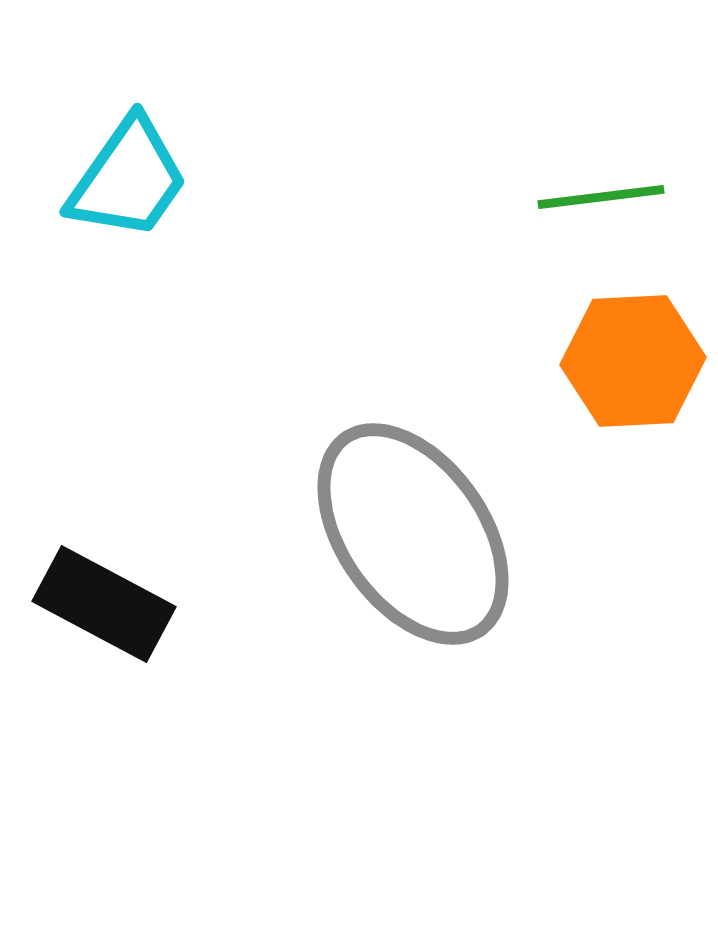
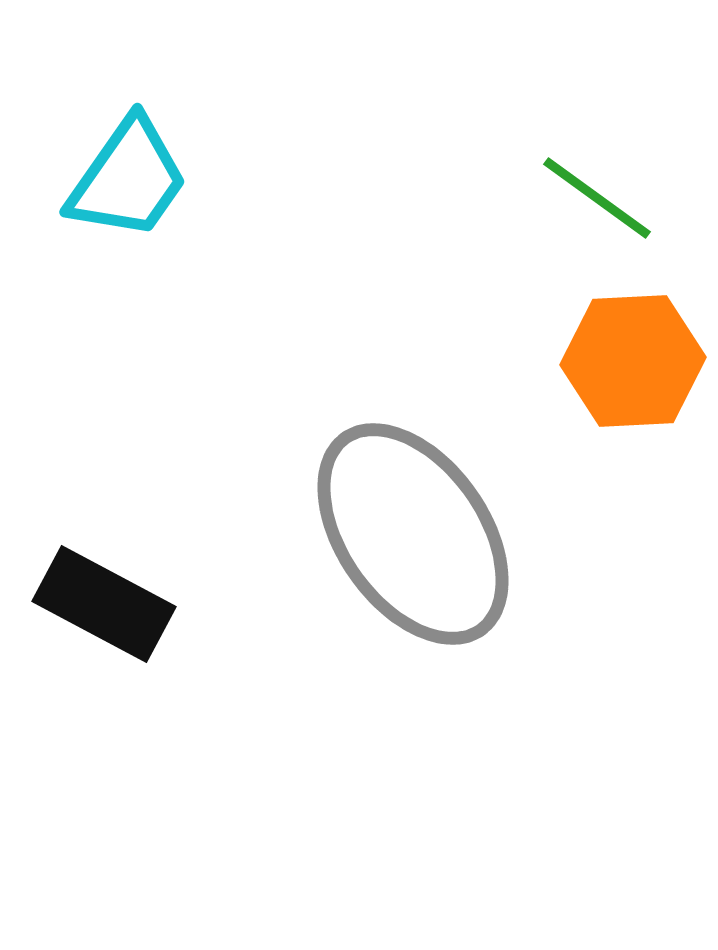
green line: moved 4 px left, 1 px down; rotated 43 degrees clockwise
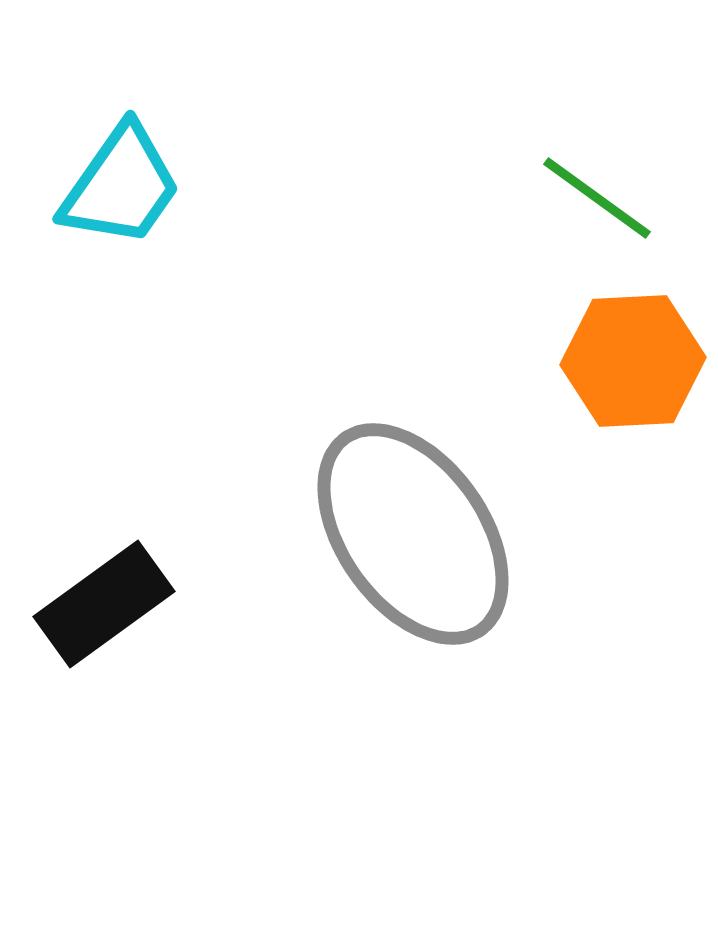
cyan trapezoid: moved 7 px left, 7 px down
black rectangle: rotated 64 degrees counterclockwise
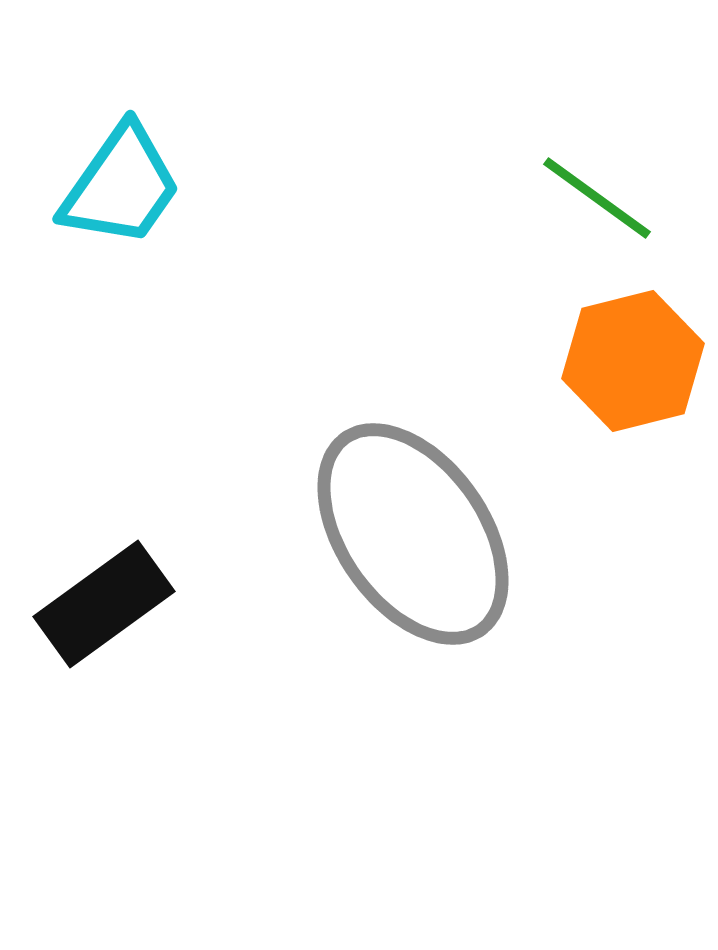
orange hexagon: rotated 11 degrees counterclockwise
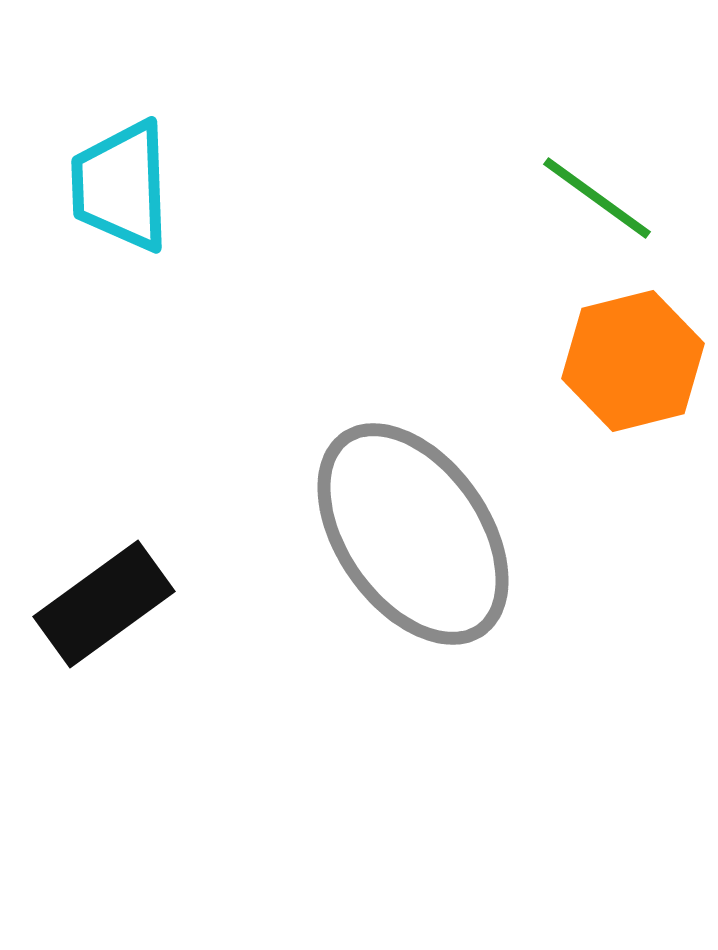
cyan trapezoid: rotated 143 degrees clockwise
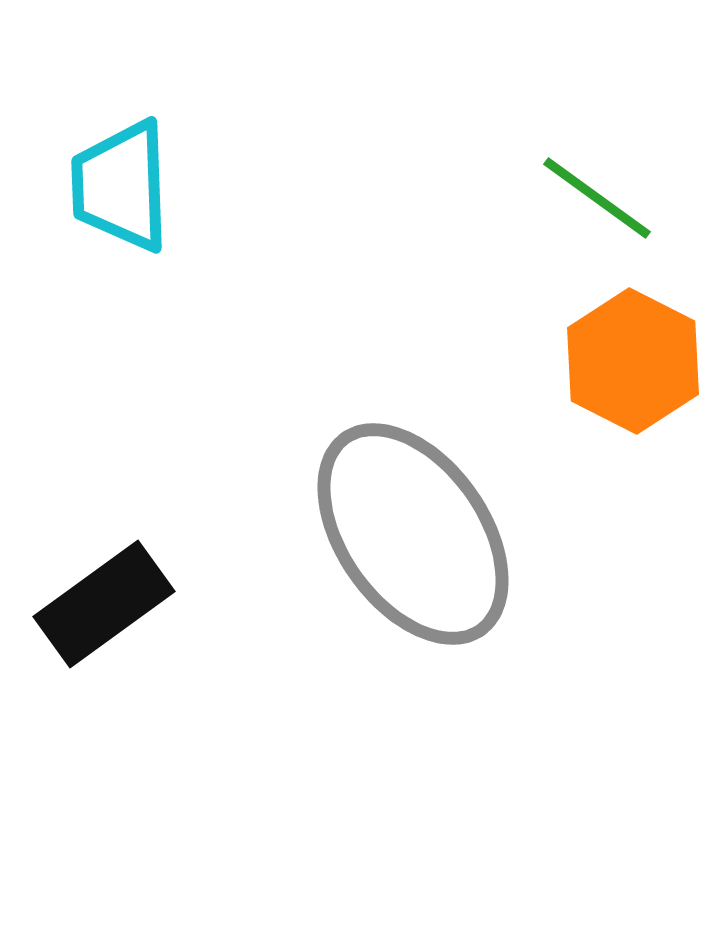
orange hexagon: rotated 19 degrees counterclockwise
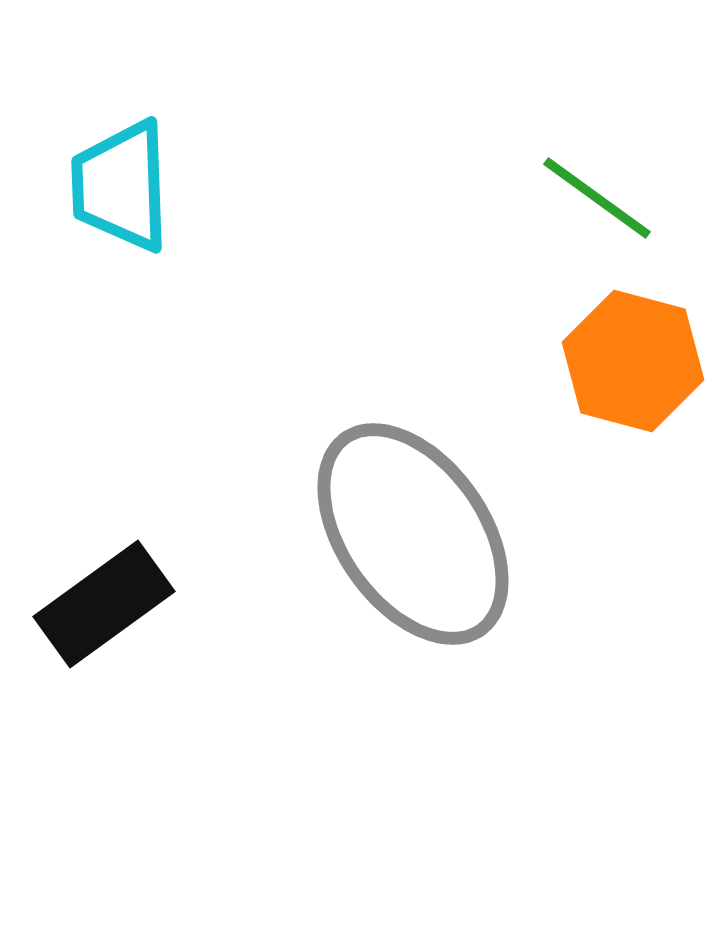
orange hexagon: rotated 12 degrees counterclockwise
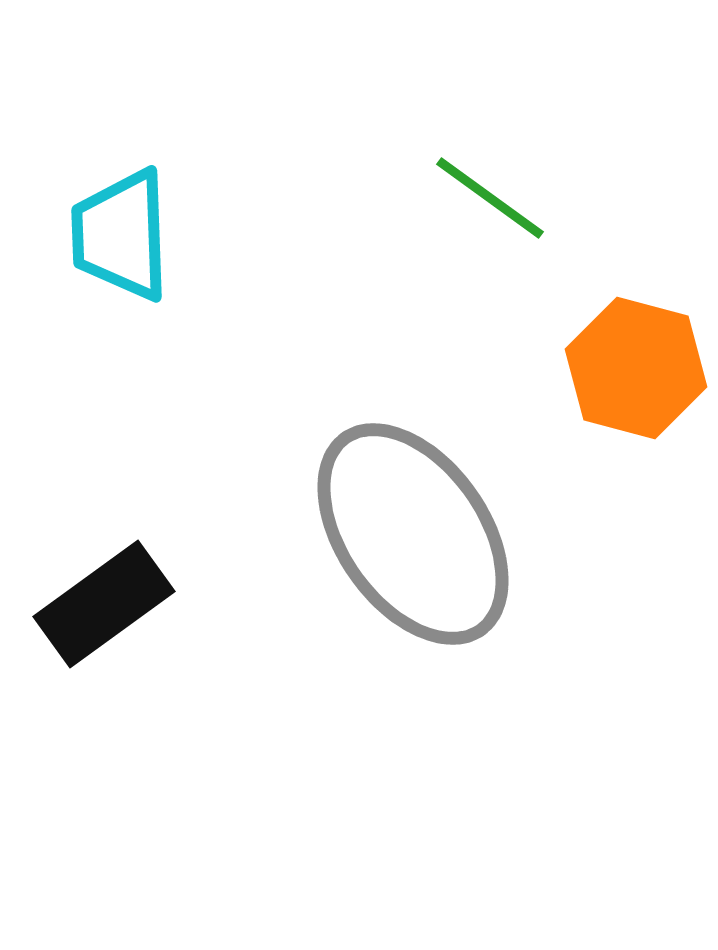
cyan trapezoid: moved 49 px down
green line: moved 107 px left
orange hexagon: moved 3 px right, 7 px down
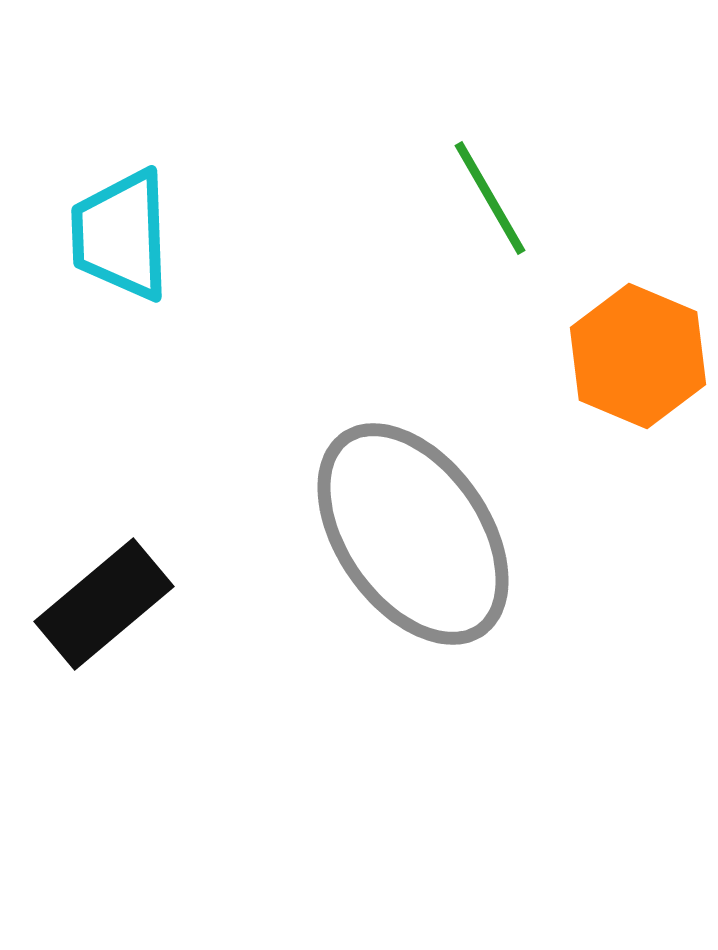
green line: rotated 24 degrees clockwise
orange hexagon: moved 2 px right, 12 px up; rotated 8 degrees clockwise
black rectangle: rotated 4 degrees counterclockwise
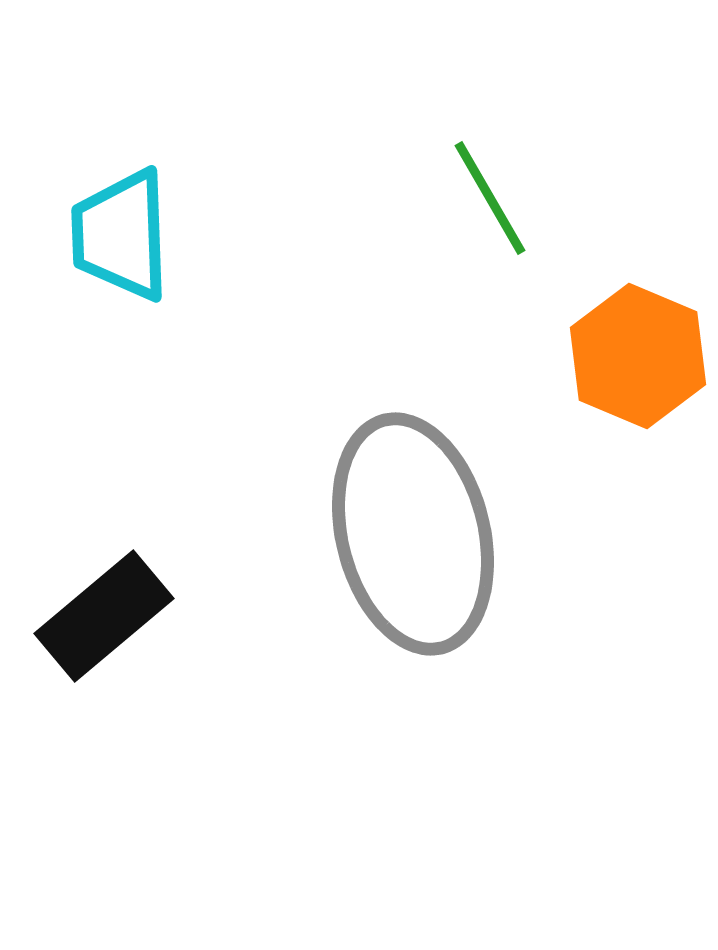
gray ellipse: rotated 21 degrees clockwise
black rectangle: moved 12 px down
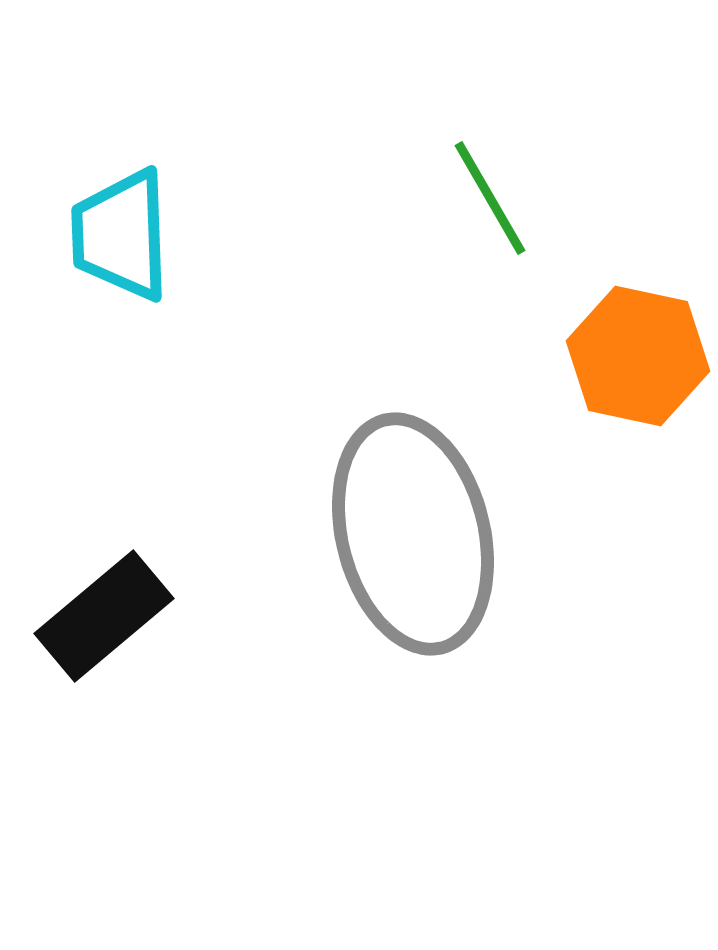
orange hexagon: rotated 11 degrees counterclockwise
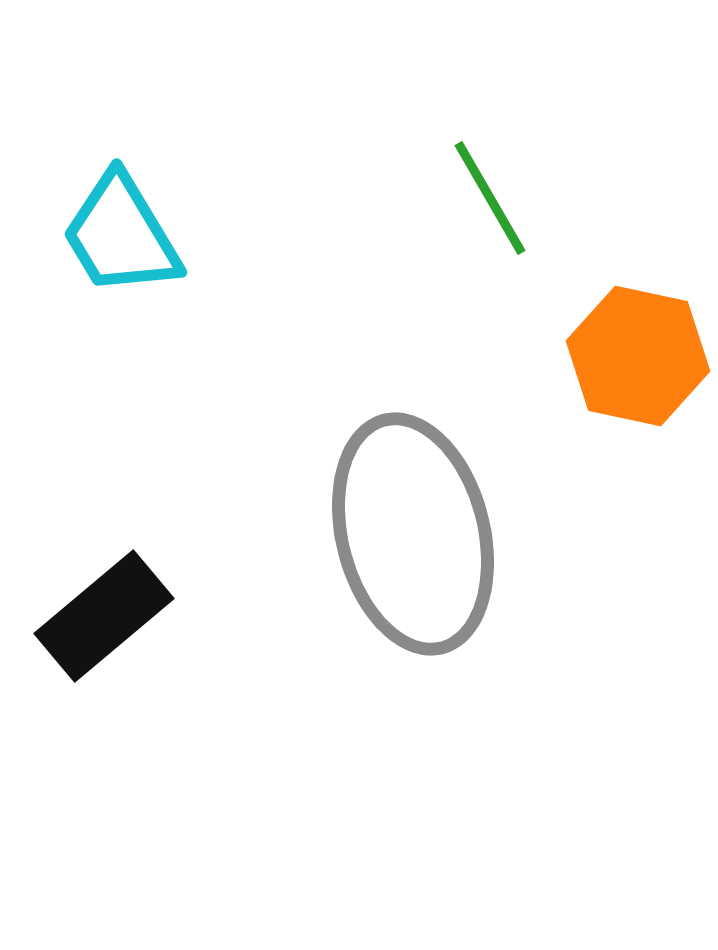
cyan trapezoid: rotated 29 degrees counterclockwise
